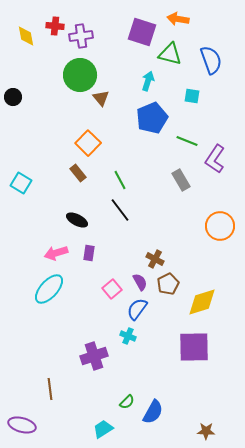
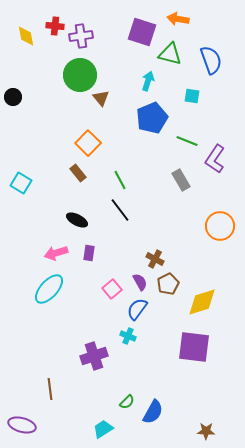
purple square at (194, 347): rotated 8 degrees clockwise
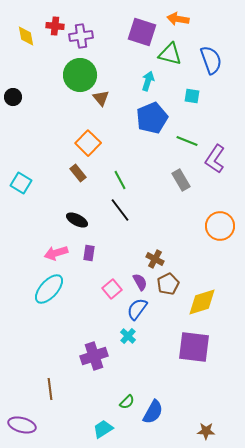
cyan cross at (128, 336): rotated 21 degrees clockwise
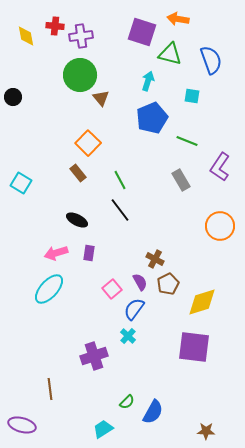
purple L-shape at (215, 159): moved 5 px right, 8 px down
blue semicircle at (137, 309): moved 3 px left
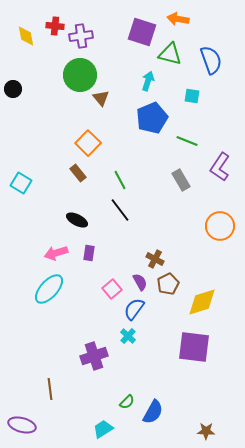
black circle at (13, 97): moved 8 px up
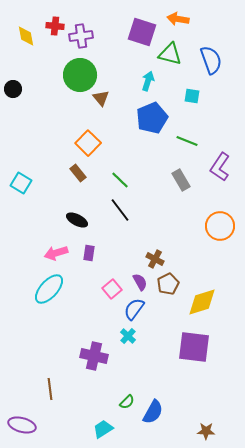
green line at (120, 180): rotated 18 degrees counterclockwise
purple cross at (94, 356): rotated 32 degrees clockwise
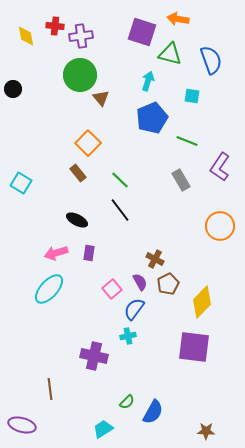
yellow diamond at (202, 302): rotated 28 degrees counterclockwise
cyan cross at (128, 336): rotated 35 degrees clockwise
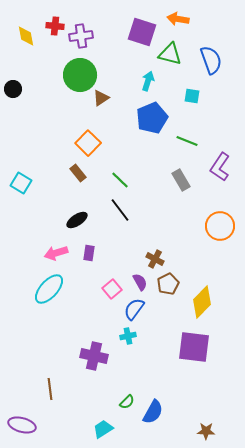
brown triangle at (101, 98): rotated 36 degrees clockwise
black ellipse at (77, 220): rotated 60 degrees counterclockwise
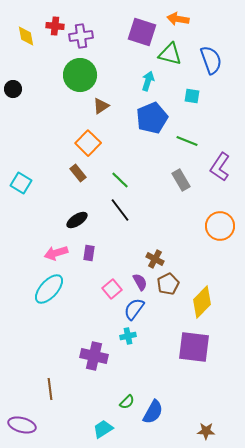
brown triangle at (101, 98): moved 8 px down
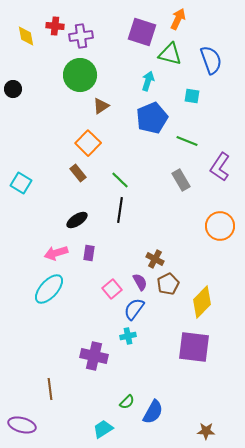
orange arrow at (178, 19): rotated 105 degrees clockwise
black line at (120, 210): rotated 45 degrees clockwise
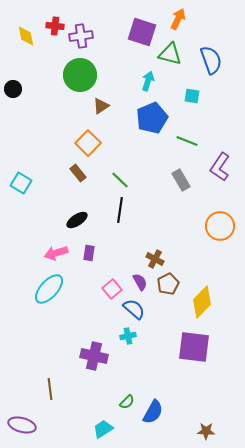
blue semicircle at (134, 309): rotated 95 degrees clockwise
